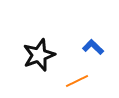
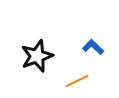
black star: moved 2 px left, 1 px down
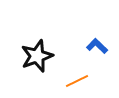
blue L-shape: moved 4 px right, 1 px up
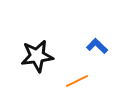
black star: rotated 12 degrees clockwise
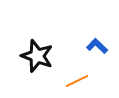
black star: rotated 28 degrees clockwise
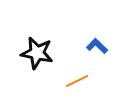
black star: moved 3 px up; rotated 8 degrees counterclockwise
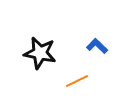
black star: moved 3 px right
